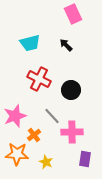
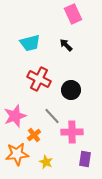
orange star: rotated 10 degrees counterclockwise
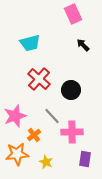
black arrow: moved 17 px right
red cross: rotated 15 degrees clockwise
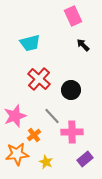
pink rectangle: moved 2 px down
purple rectangle: rotated 42 degrees clockwise
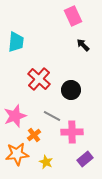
cyan trapezoid: moved 14 px left, 1 px up; rotated 70 degrees counterclockwise
gray line: rotated 18 degrees counterclockwise
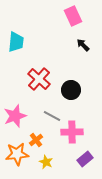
orange cross: moved 2 px right, 5 px down
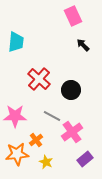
pink star: rotated 20 degrees clockwise
pink cross: rotated 35 degrees counterclockwise
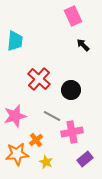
cyan trapezoid: moved 1 px left, 1 px up
pink star: rotated 15 degrees counterclockwise
pink cross: rotated 25 degrees clockwise
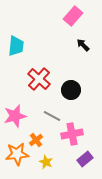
pink rectangle: rotated 66 degrees clockwise
cyan trapezoid: moved 1 px right, 5 px down
pink cross: moved 2 px down
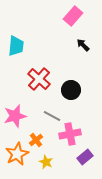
pink cross: moved 2 px left
orange star: rotated 20 degrees counterclockwise
purple rectangle: moved 2 px up
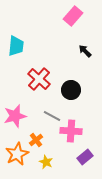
black arrow: moved 2 px right, 6 px down
pink cross: moved 1 px right, 3 px up; rotated 15 degrees clockwise
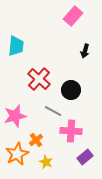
black arrow: rotated 120 degrees counterclockwise
gray line: moved 1 px right, 5 px up
